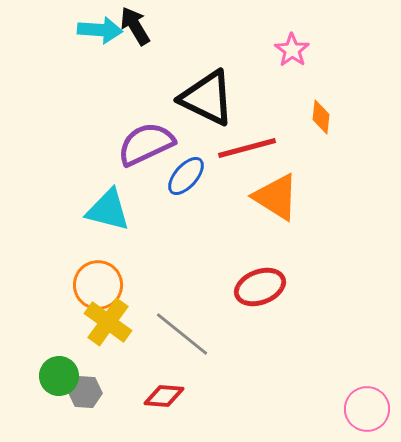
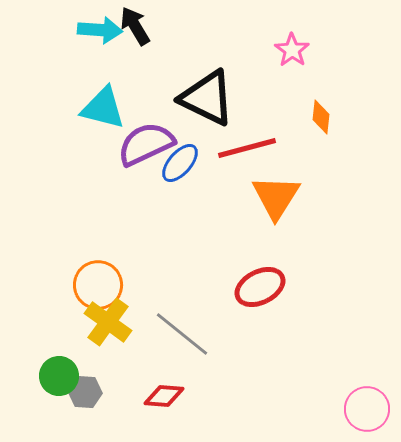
blue ellipse: moved 6 px left, 13 px up
orange triangle: rotated 30 degrees clockwise
cyan triangle: moved 5 px left, 102 px up
red ellipse: rotated 6 degrees counterclockwise
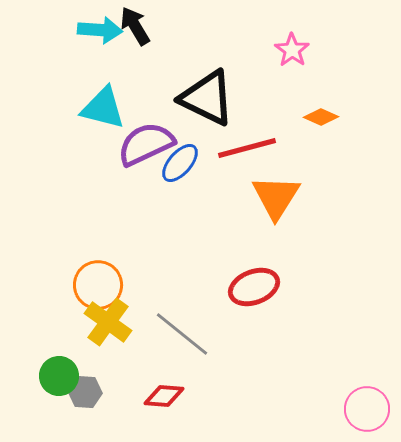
orange diamond: rotated 72 degrees counterclockwise
red ellipse: moved 6 px left; rotated 6 degrees clockwise
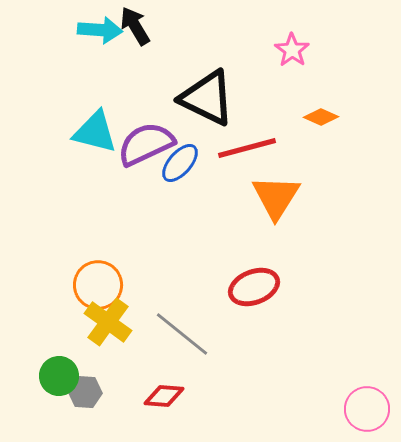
cyan triangle: moved 8 px left, 24 px down
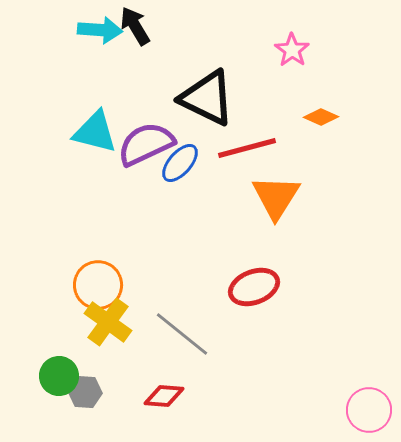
pink circle: moved 2 px right, 1 px down
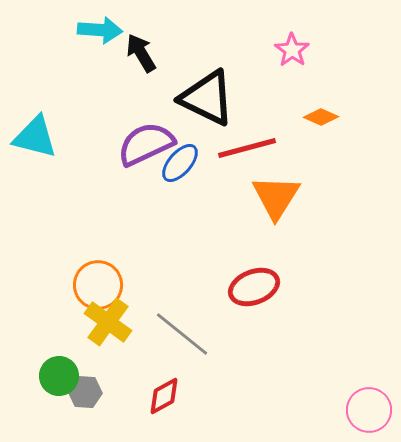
black arrow: moved 6 px right, 27 px down
cyan triangle: moved 60 px left, 5 px down
red diamond: rotated 33 degrees counterclockwise
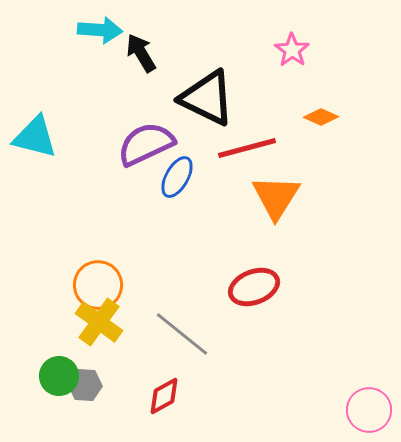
blue ellipse: moved 3 px left, 14 px down; rotated 12 degrees counterclockwise
yellow cross: moved 9 px left
gray hexagon: moved 7 px up
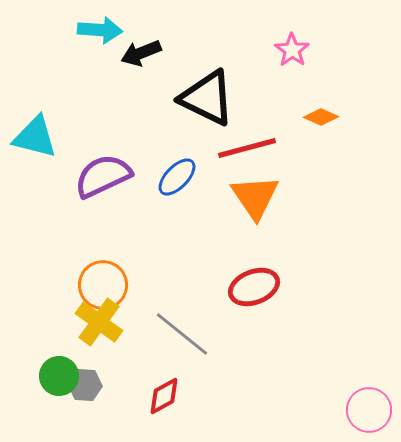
black arrow: rotated 81 degrees counterclockwise
purple semicircle: moved 43 px left, 32 px down
blue ellipse: rotated 15 degrees clockwise
orange triangle: moved 21 px left; rotated 6 degrees counterclockwise
orange circle: moved 5 px right
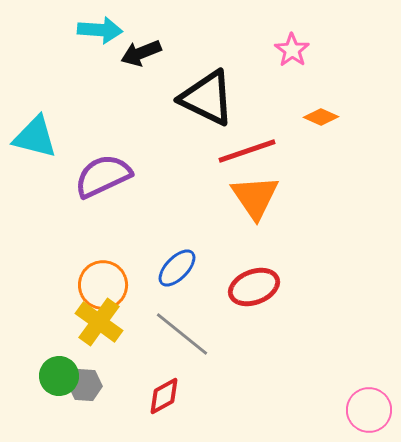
red line: moved 3 px down; rotated 4 degrees counterclockwise
blue ellipse: moved 91 px down
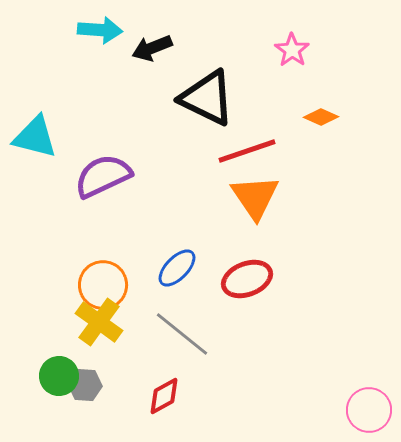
black arrow: moved 11 px right, 5 px up
red ellipse: moved 7 px left, 8 px up
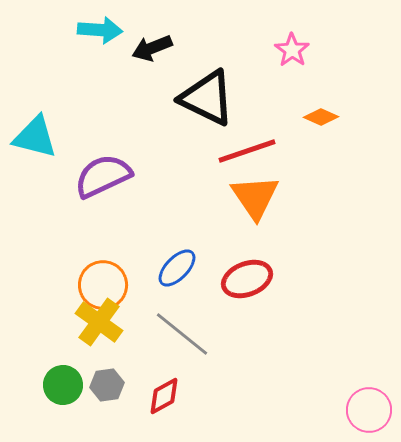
green circle: moved 4 px right, 9 px down
gray hexagon: moved 22 px right; rotated 12 degrees counterclockwise
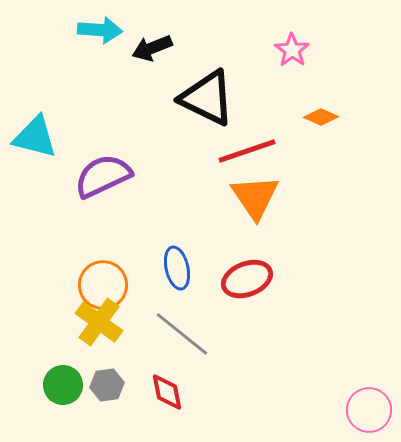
blue ellipse: rotated 57 degrees counterclockwise
red diamond: moved 3 px right, 4 px up; rotated 72 degrees counterclockwise
